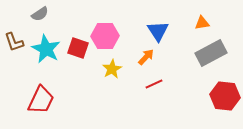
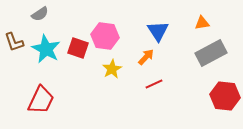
pink hexagon: rotated 8 degrees clockwise
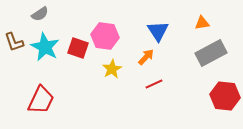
cyan star: moved 1 px left, 2 px up
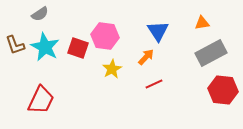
brown L-shape: moved 1 px right, 3 px down
red hexagon: moved 2 px left, 6 px up
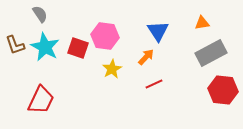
gray semicircle: rotated 90 degrees counterclockwise
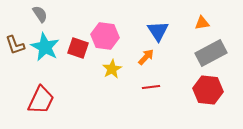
red line: moved 3 px left, 3 px down; rotated 18 degrees clockwise
red hexagon: moved 15 px left
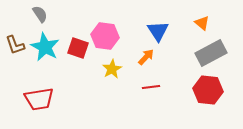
orange triangle: rotated 49 degrees clockwise
red trapezoid: moved 2 px left, 1 px up; rotated 56 degrees clockwise
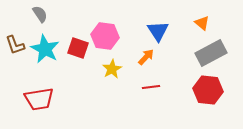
cyan star: moved 2 px down
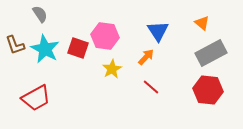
red line: rotated 48 degrees clockwise
red trapezoid: moved 3 px left, 1 px up; rotated 20 degrees counterclockwise
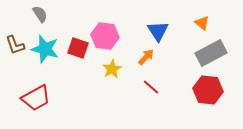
cyan star: rotated 12 degrees counterclockwise
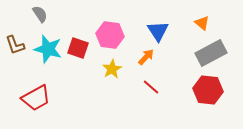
pink hexagon: moved 5 px right, 1 px up
cyan star: moved 3 px right
